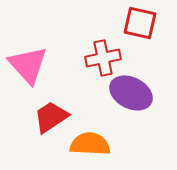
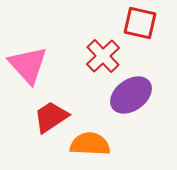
red cross: moved 2 px up; rotated 32 degrees counterclockwise
purple ellipse: moved 2 px down; rotated 63 degrees counterclockwise
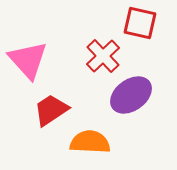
pink triangle: moved 5 px up
red trapezoid: moved 7 px up
orange semicircle: moved 2 px up
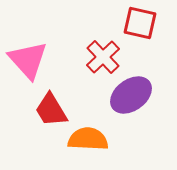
red cross: moved 1 px down
red trapezoid: rotated 87 degrees counterclockwise
orange semicircle: moved 2 px left, 3 px up
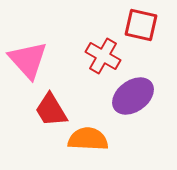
red square: moved 1 px right, 2 px down
red cross: moved 1 px up; rotated 16 degrees counterclockwise
purple ellipse: moved 2 px right, 1 px down
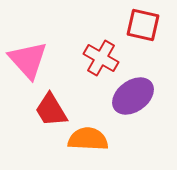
red square: moved 2 px right
red cross: moved 2 px left, 2 px down
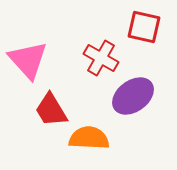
red square: moved 1 px right, 2 px down
orange semicircle: moved 1 px right, 1 px up
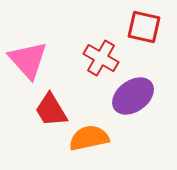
orange semicircle: rotated 15 degrees counterclockwise
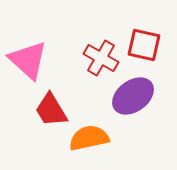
red square: moved 18 px down
pink triangle: rotated 6 degrees counterclockwise
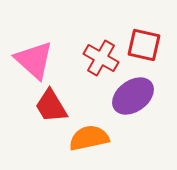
pink triangle: moved 6 px right
red trapezoid: moved 4 px up
